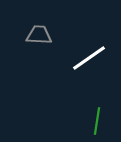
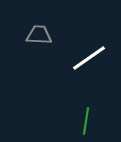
green line: moved 11 px left
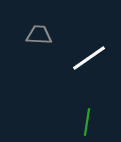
green line: moved 1 px right, 1 px down
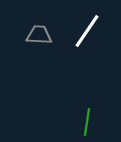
white line: moved 2 px left, 27 px up; rotated 21 degrees counterclockwise
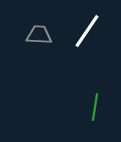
green line: moved 8 px right, 15 px up
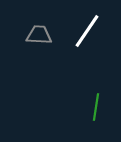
green line: moved 1 px right
